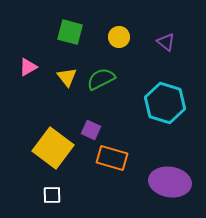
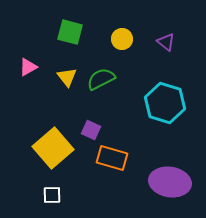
yellow circle: moved 3 px right, 2 px down
yellow square: rotated 12 degrees clockwise
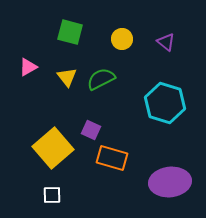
purple ellipse: rotated 15 degrees counterclockwise
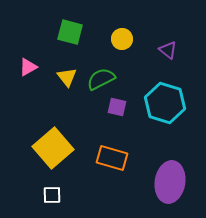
purple triangle: moved 2 px right, 8 px down
purple square: moved 26 px right, 23 px up; rotated 12 degrees counterclockwise
purple ellipse: rotated 75 degrees counterclockwise
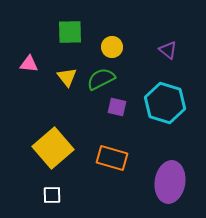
green square: rotated 16 degrees counterclockwise
yellow circle: moved 10 px left, 8 px down
pink triangle: moved 1 px right, 3 px up; rotated 36 degrees clockwise
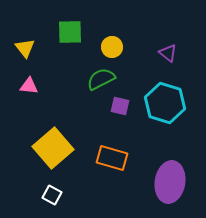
purple triangle: moved 3 px down
pink triangle: moved 22 px down
yellow triangle: moved 42 px left, 29 px up
purple square: moved 3 px right, 1 px up
white square: rotated 30 degrees clockwise
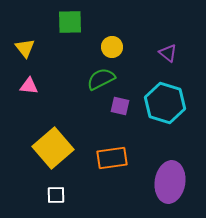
green square: moved 10 px up
orange rectangle: rotated 24 degrees counterclockwise
white square: moved 4 px right; rotated 30 degrees counterclockwise
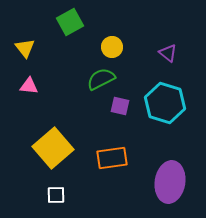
green square: rotated 28 degrees counterclockwise
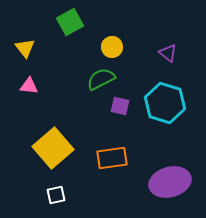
purple ellipse: rotated 66 degrees clockwise
white square: rotated 12 degrees counterclockwise
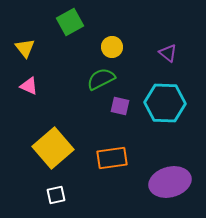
pink triangle: rotated 18 degrees clockwise
cyan hexagon: rotated 15 degrees counterclockwise
